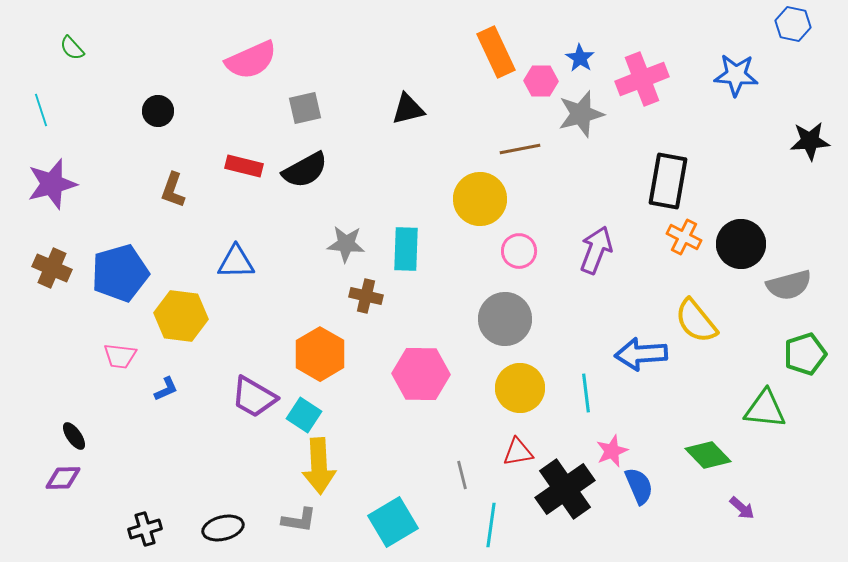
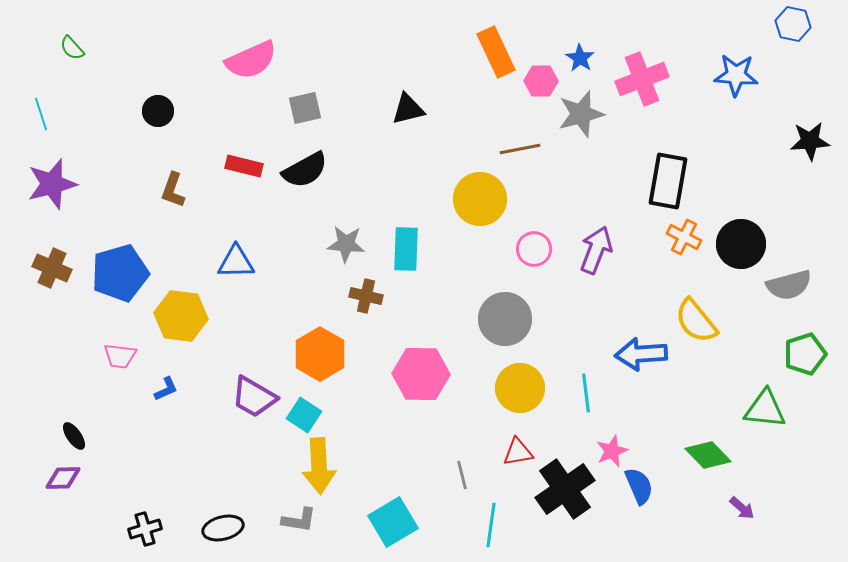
cyan line at (41, 110): moved 4 px down
pink circle at (519, 251): moved 15 px right, 2 px up
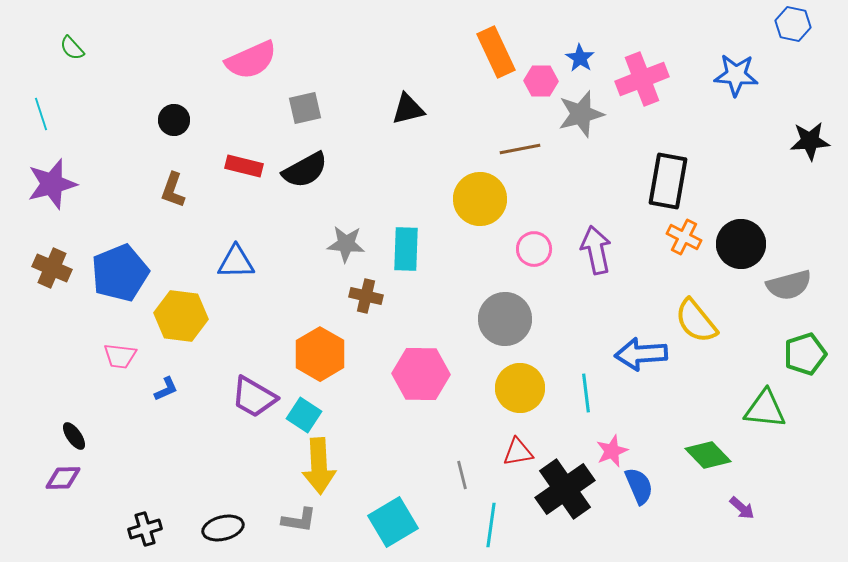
black circle at (158, 111): moved 16 px right, 9 px down
purple arrow at (596, 250): rotated 33 degrees counterclockwise
blue pentagon at (120, 273): rotated 6 degrees counterclockwise
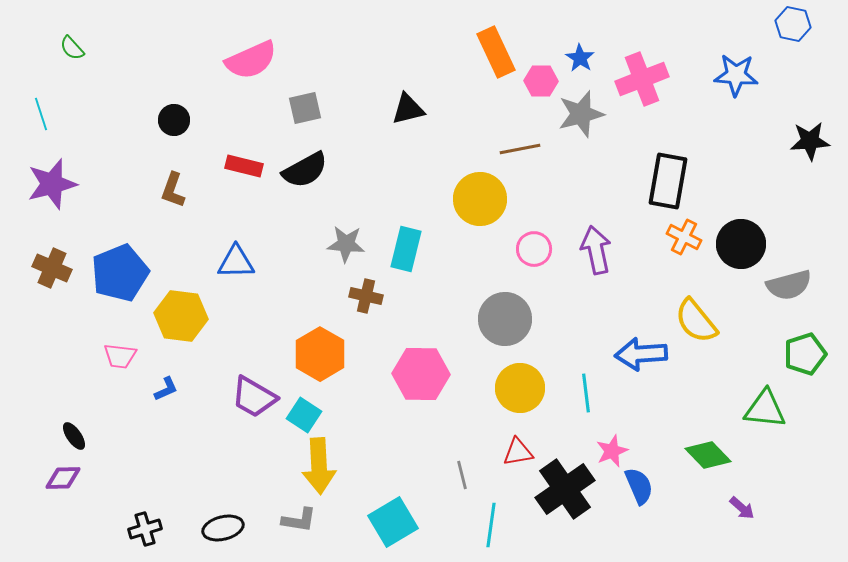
cyan rectangle at (406, 249): rotated 12 degrees clockwise
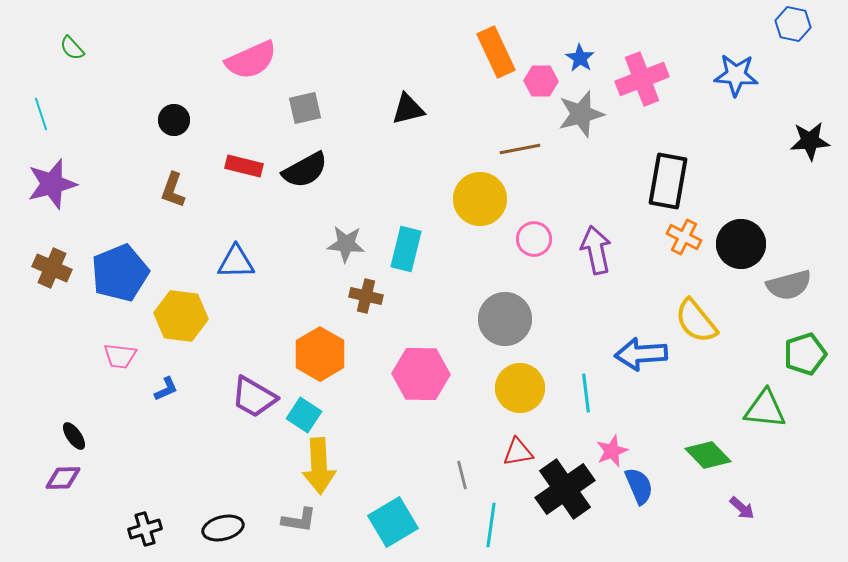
pink circle at (534, 249): moved 10 px up
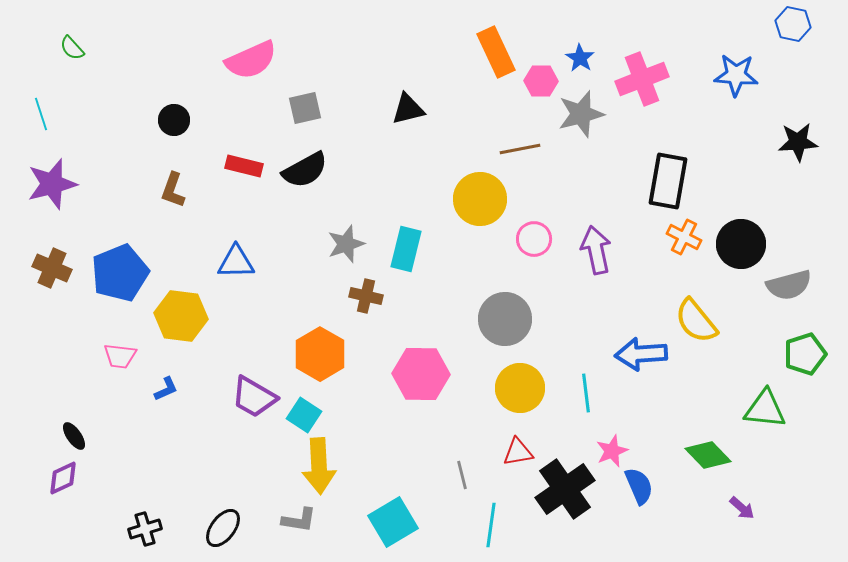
black star at (810, 141): moved 12 px left, 1 px down
gray star at (346, 244): rotated 24 degrees counterclockwise
purple diamond at (63, 478): rotated 24 degrees counterclockwise
black ellipse at (223, 528): rotated 39 degrees counterclockwise
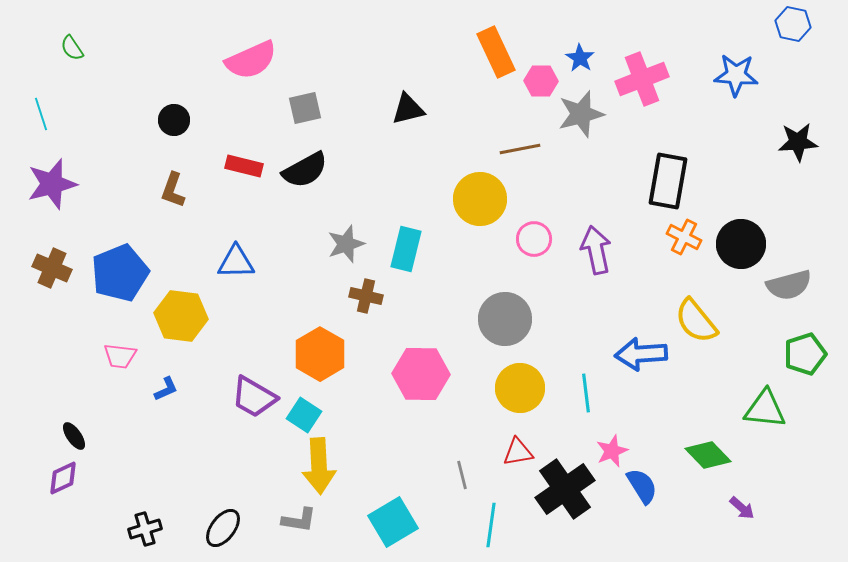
green semicircle at (72, 48): rotated 8 degrees clockwise
blue semicircle at (639, 486): moved 3 px right; rotated 9 degrees counterclockwise
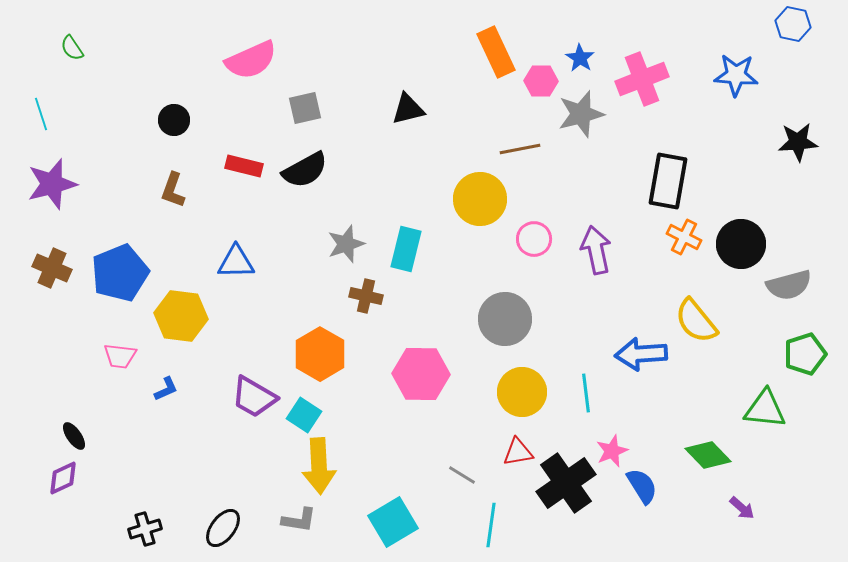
yellow circle at (520, 388): moved 2 px right, 4 px down
gray line at (462, 475): rotated 44 degrees counterclockwise
black cross at (565, 489): moved 1 px right, 6 px up
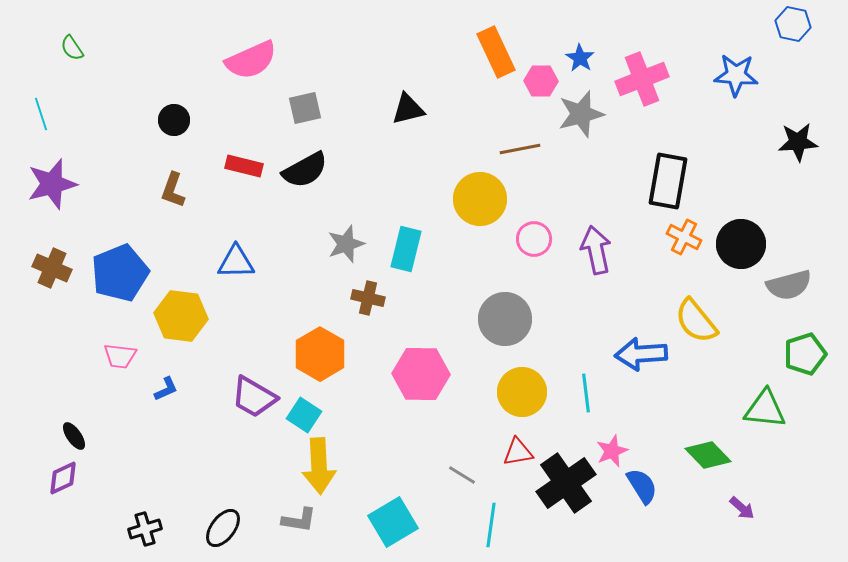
brown cross at (366, 296): moved 2 px right, 2 px down
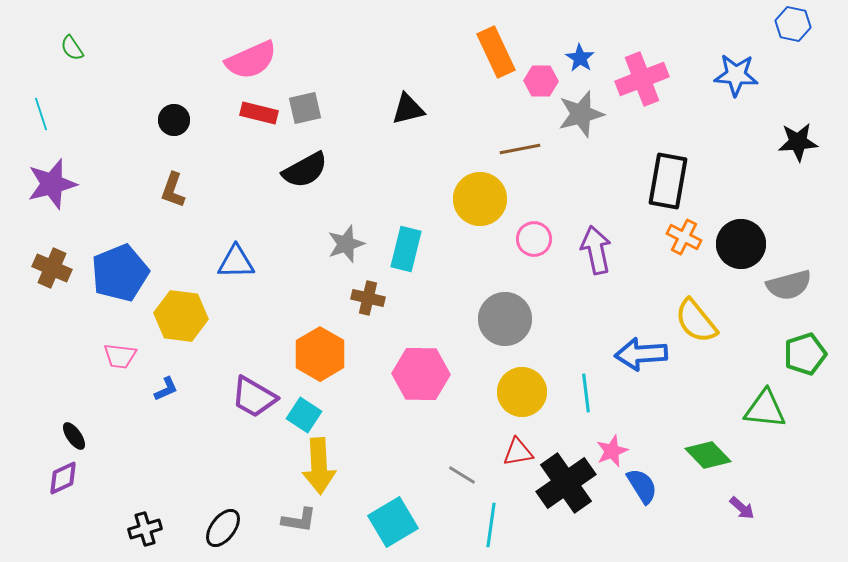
red rectangle at (244, 166): moved 15 px right, 53 px up
